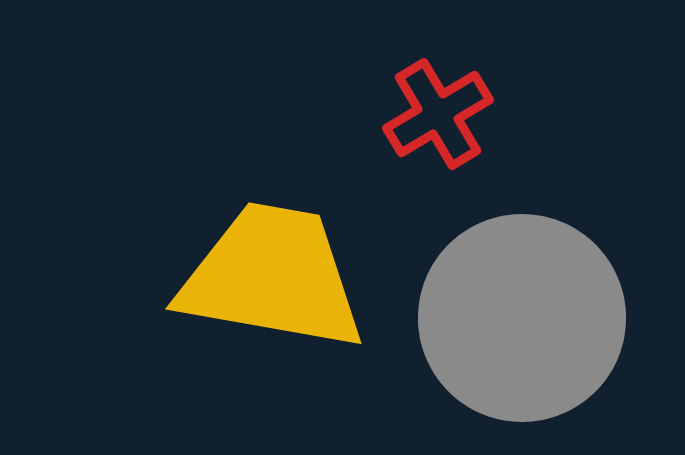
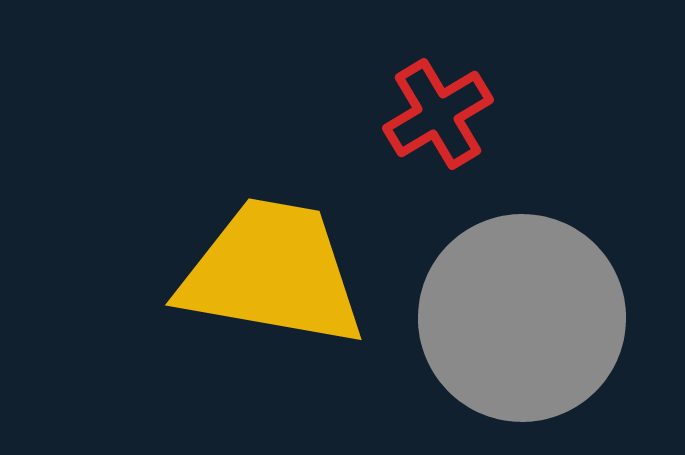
yellow trapezoid: moved 4 px up
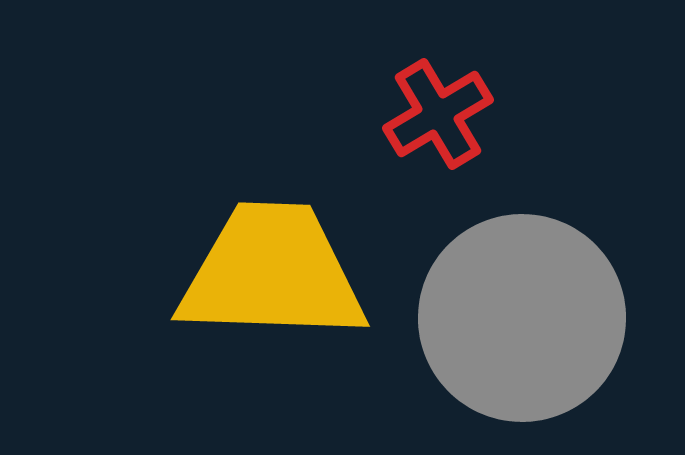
yellow trapezoid: rotated 8 degrees counterclockwise
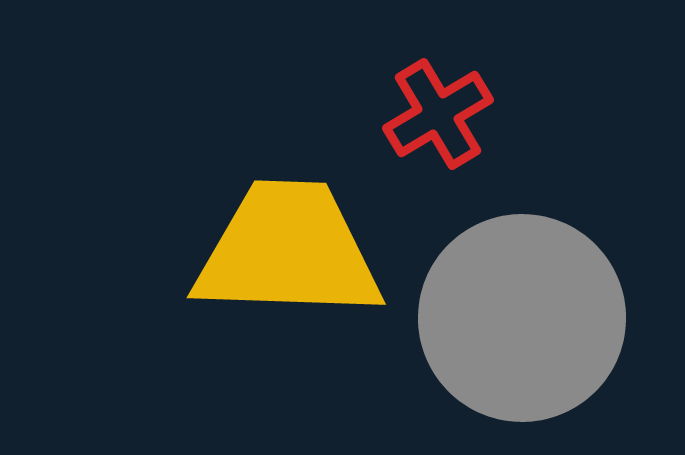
yellow trapezoid: moved 16 px right, 22 px up
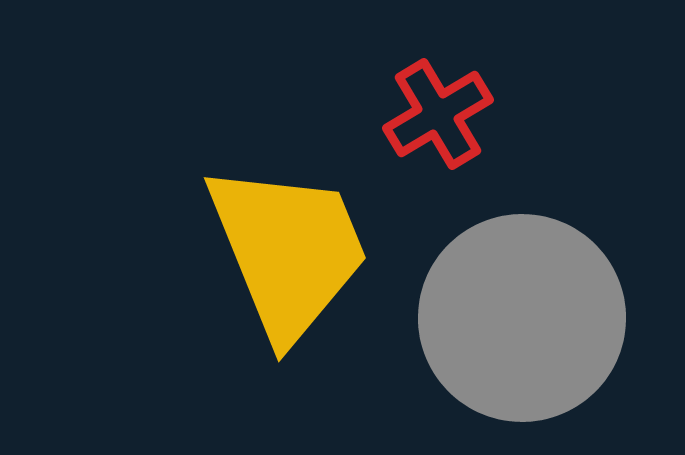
yellow trapezoid: rotated 66 degrees clockwise
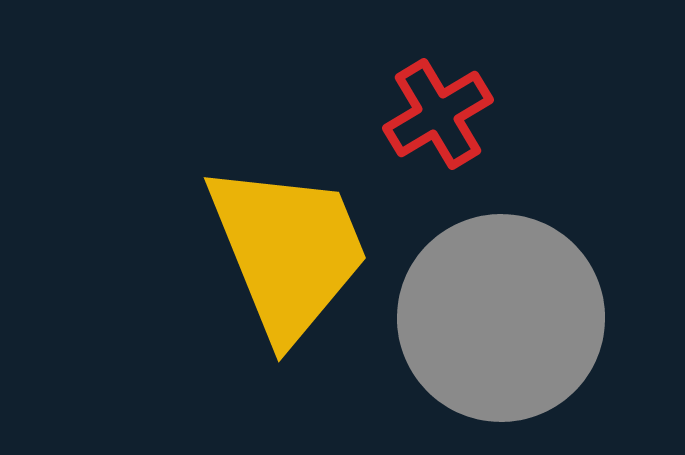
gray circle: moved 21 px left
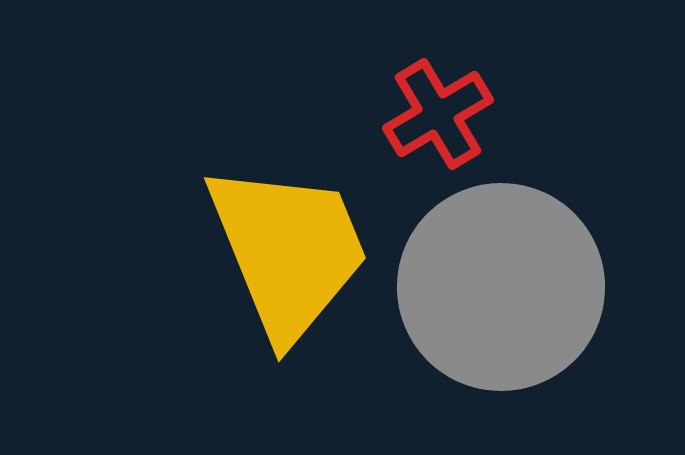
gray circle: moved 31 px up
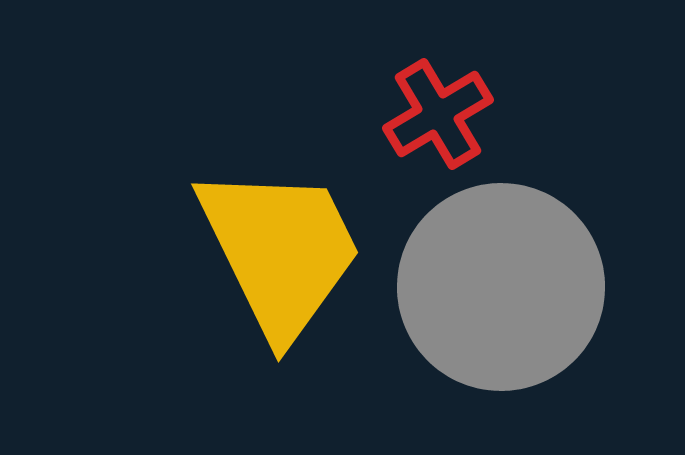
yellow trapezoid: moved 8 px left; rotated 4 degrees counterclockwise
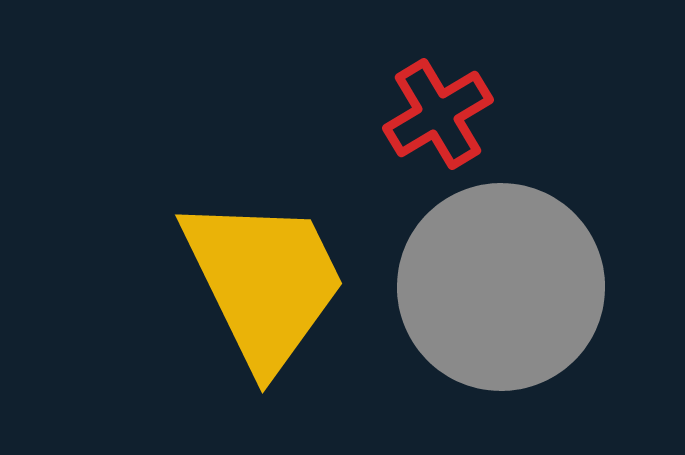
yellow trapezoid: moved 16 px left, 31 px down
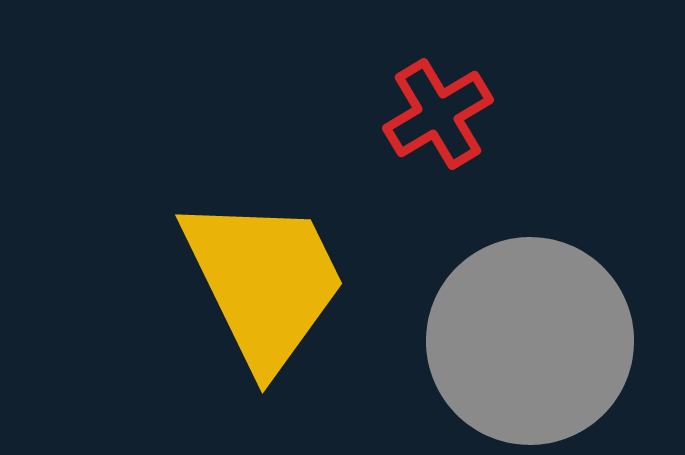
gray circle: moved 29 px right, 54 px down
